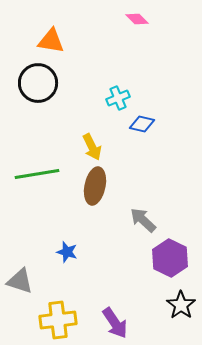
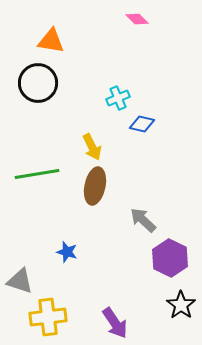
yellow cross: moved 10 px left, 3 px up
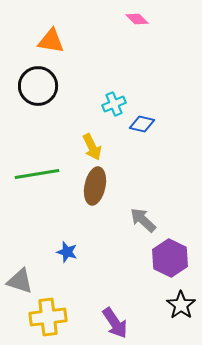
black circle: moved 3 px down
cyan cross: moved 4 px left, 6 px down
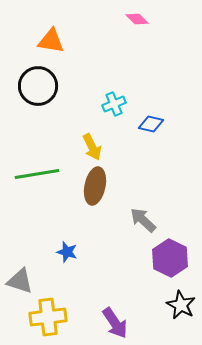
blue diamond: moved 9 px right
black star: rotated 8 degrees counterclockwise
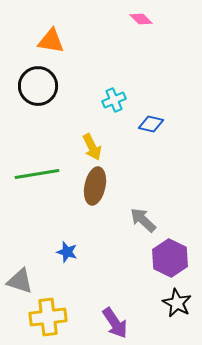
pink diamond: moved 4 px right
cyan cross: moved 4 px up
black star: moved 4 px left, 2 px up
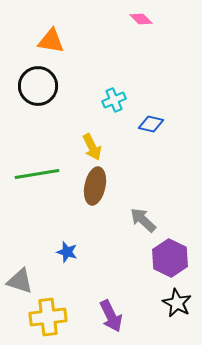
purple arrow: moved 4 px left, 7 px up; rotated 8 degrees clockwise
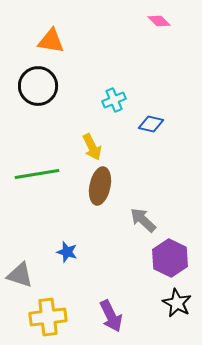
pink diamond: moved 18 px right, 2 px down
brown ellipse: moved 5 px right
gray triangle: moved 6 px up
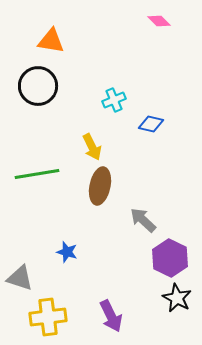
gray triangle: moved 3 px down
black star: moved 5 px up
